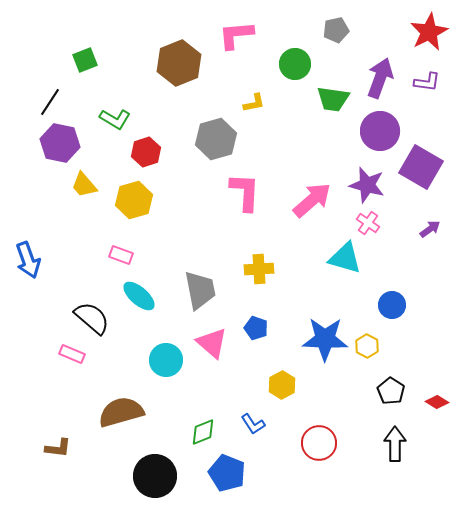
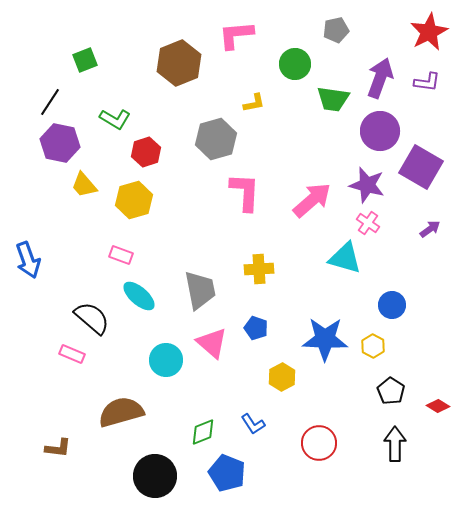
yellow hexagon at (367, 346): moved 6 px right
yellow hexagon at (282, 385): moved 8 px up
red diamond at (437, 402): moved 1 px right, 4 px down
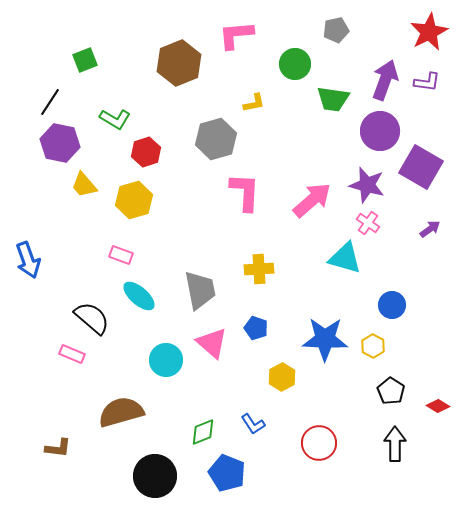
purple arrow at (380, 78): moved 5 px right, 2 px down
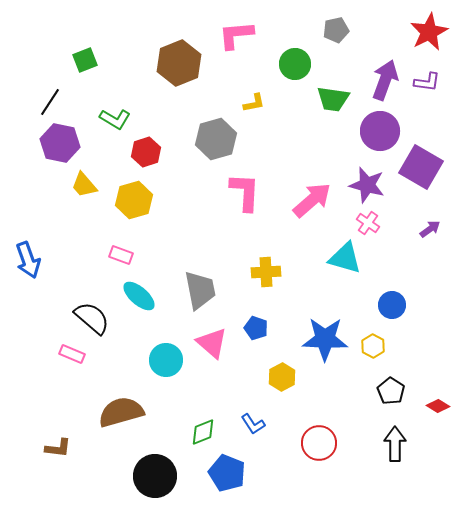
yellow cross at (259, 269): moved 7 px right, 3 px down
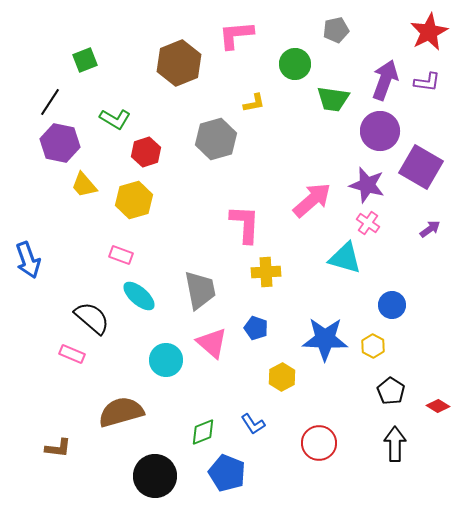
pink L-shape at (245, 192): moved 32 px down
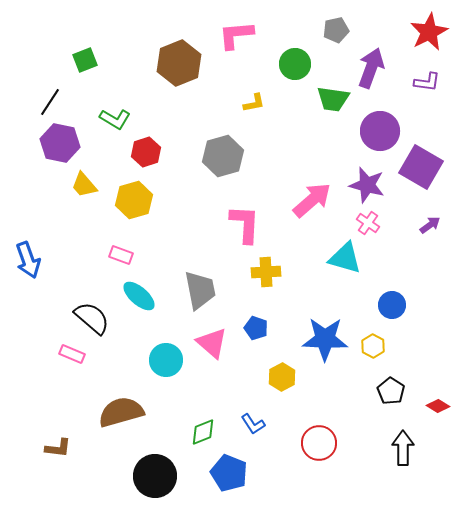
purple arrow at (385, 80): moved 14 px left, 12 px up
gray hexagon at (216, 139): moved 7 px right, 17 px down
purple arrow at (430, 229): moved 4 px up
black arrow at (395, 444): moved 8 px right, 4 px down
blue pentagon at (227, 473): moved 2 px right
